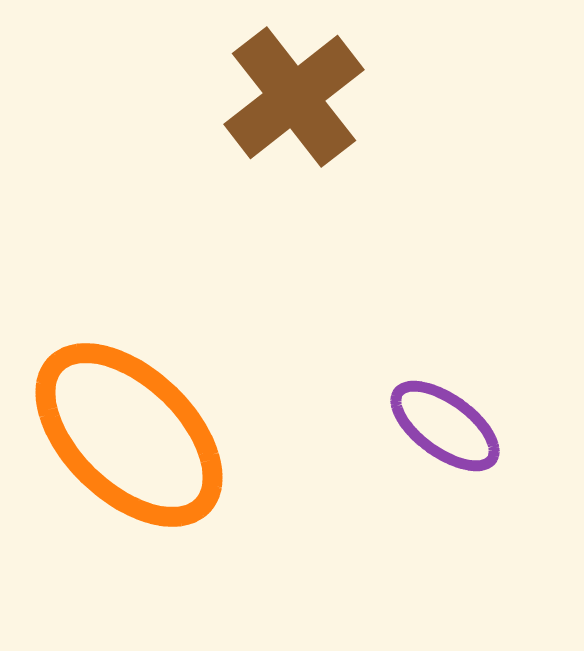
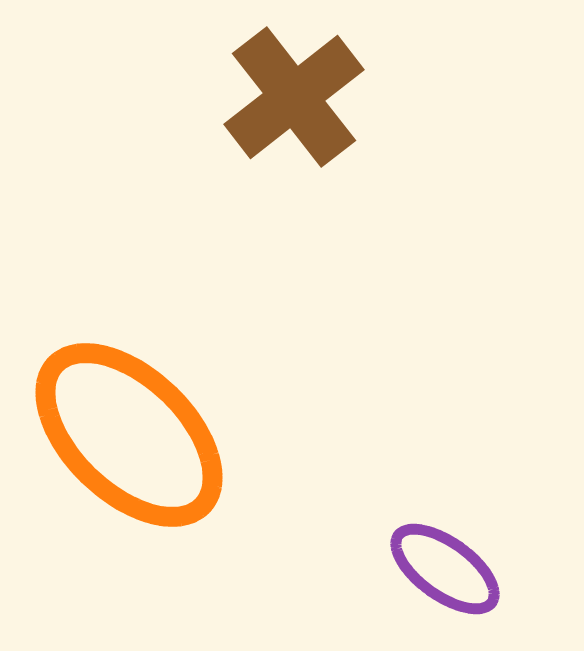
purple ellipse: moved 143 px down
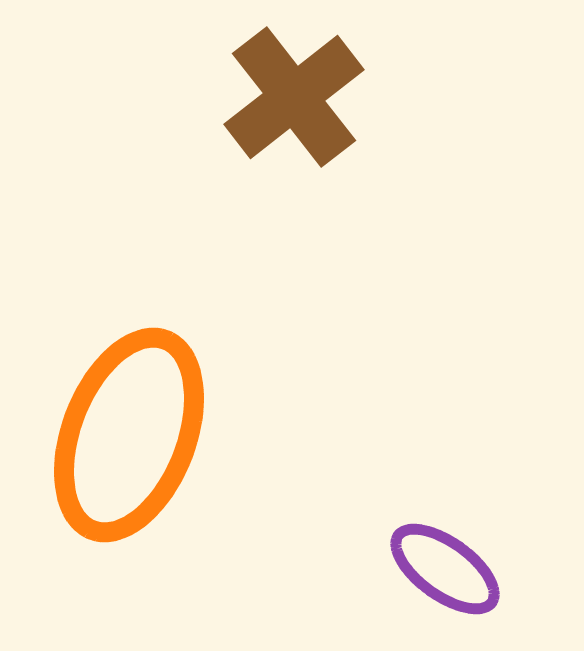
orange ellipse: rotated 67 degrees clockwise
